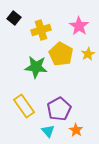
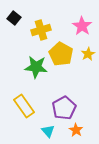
pink star: moved 3 px right
purple pentagon: moved 5 px right, 1 px up
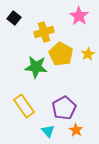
pink star: moved 3 px left, 10 px up
yellow cross: moved 3 px right, 2 px down
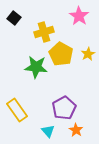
yellow rectangle: moved 7 px left, 4 px down
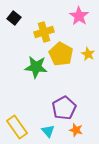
yellow star: rotated 16 degrees counterclockwise
yellow rectangle: moved 17 px down
orange star: rotated 16 degrees counterclockwise
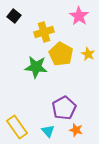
black square: moved 2 px up
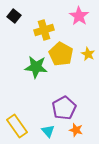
yellow cross: moved 2 px up
yellow rectangle: moved 1 px up
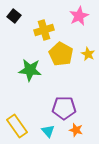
pink star: rotated 12 degrees clockwise
green star: moved 6 px left, 3 px down
purple pentagon: rotated 30 degrees clockwise
